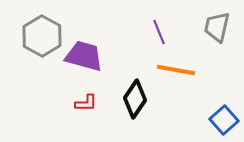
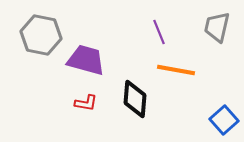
gray hexagon: moved 1 px left, 1 px up; rotated 18 degrees counterclockwise
purple trapezoid: moved 2 px right, 4 px down
black diamond: rotated 30 degrees counterclockwise
red L-shape: rotated 10 degrees clockwise
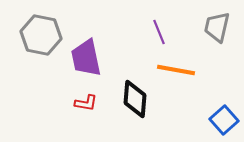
purple trapezoid: moved 2 px up; rotated 117 degrees counterclockwise
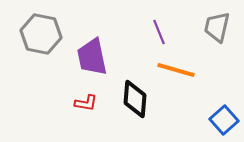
gray hexagon: moved 1 px up
purple trapezoid: moved 6 px right, 1 px up
orange line: rotated 6 degrees clockwise
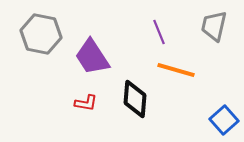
gray trapezoid: moved 3 px left, 1 px up
purple trapezoid: rotated 21 degrees counterclockwise
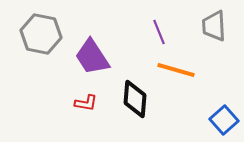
gray trapezoid: rotated 16 degrees counterclockwise
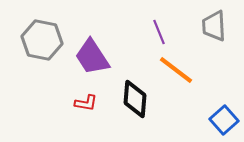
gray hexagon: moved 1 px right, 6 px down
orange line: rotated 21 degrees clockwise
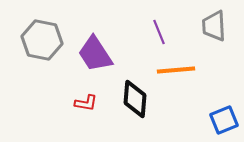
purple trapezoid: moved 3 px right, 3 px up
orange line: rotated 42 degrees counterclockwise
blue square: rotated 20 degrees clockwise
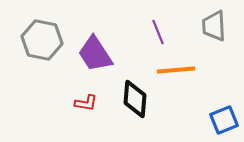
purple line: moved 1 px left
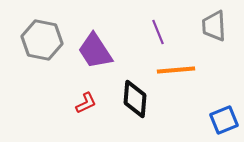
purple trapezoid: moved 3 px up
red L-shape: rotated 35 degrees counterclockwise
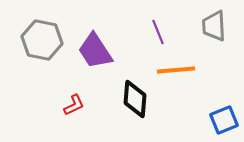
red L-shape: moved 12 px left, 2 px down
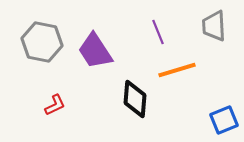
gray hexagon: moved 2 px down
orange line: moved 1 px right; rotated 12 degrees counterclockwise
red L-shape: moved 19 px left
